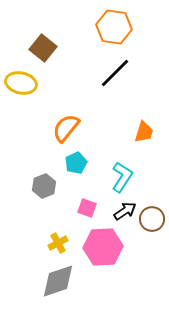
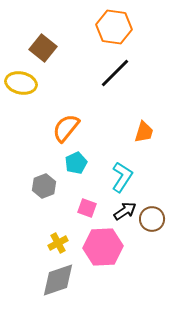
gray diamond: moved 1 px up
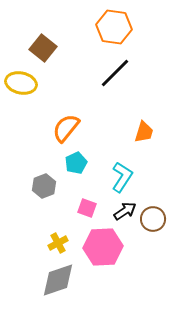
brown circle: moved 1 px right
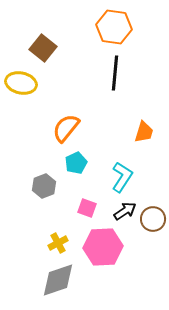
black line: rotated 40 degrees counterclockwise
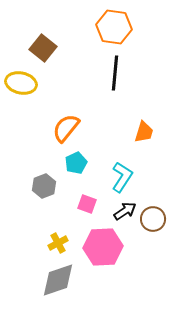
pink square: moved 4 px up
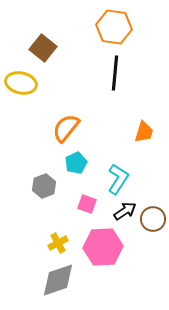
cyan L-shape: moved 4 px left, 2 px down
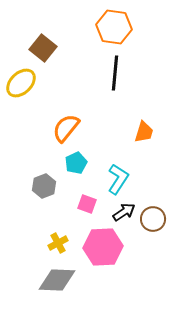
yellow ellipse: rotated 56 degrees counterclockwise
black arrow: moved 1 px left, 1 px down
gray diamond: moved 1 px left; rotated 21 degrees clockwise
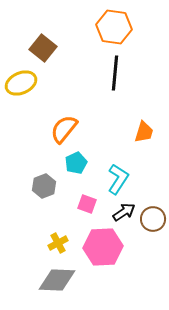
yellow ellipse: rotated 20 degrees clockwise
orange semicircle: moved 2 px left, 1 px down
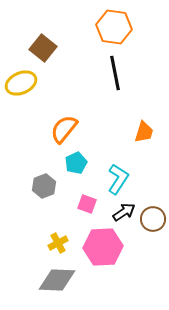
black line: rotated 16 degrees counterclockwise
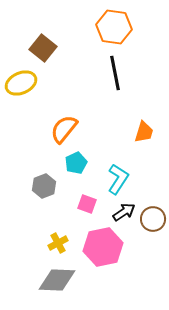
pink hexagon: rotated 9 degrees counterclockwise
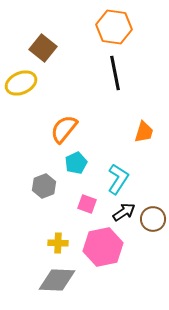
yellow cross: rotated 30 degrees clockwise
